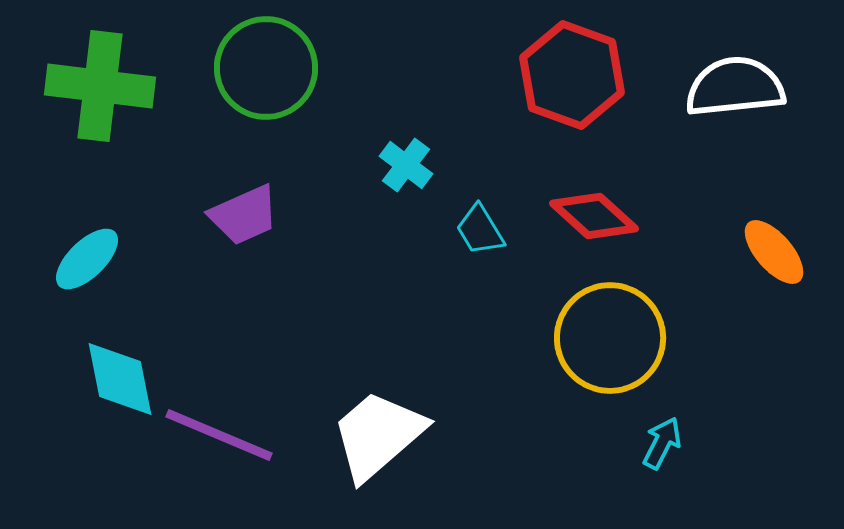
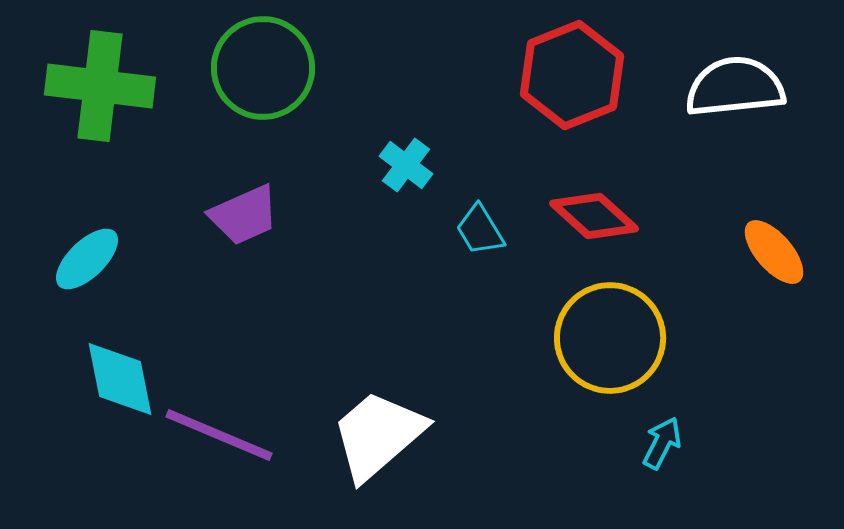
green circle: moved 3 px left
red hexagon: rotated 18 degrees clockwise
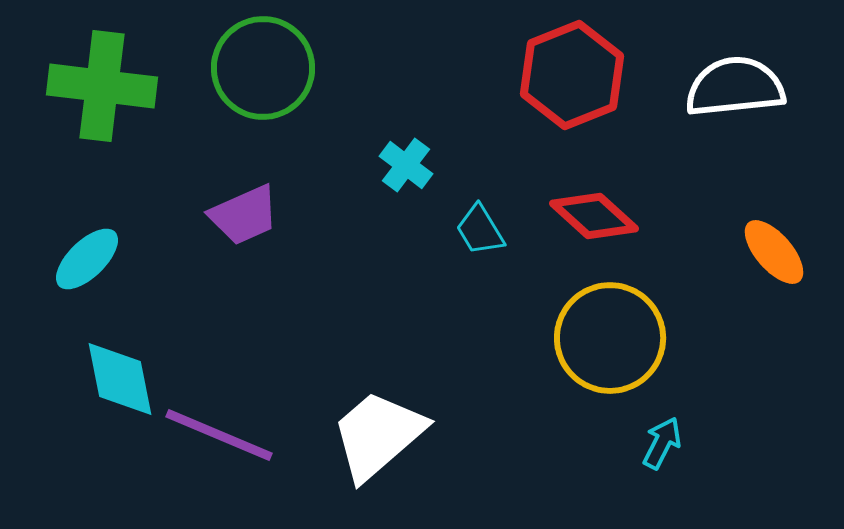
green cross: moved 2 px right
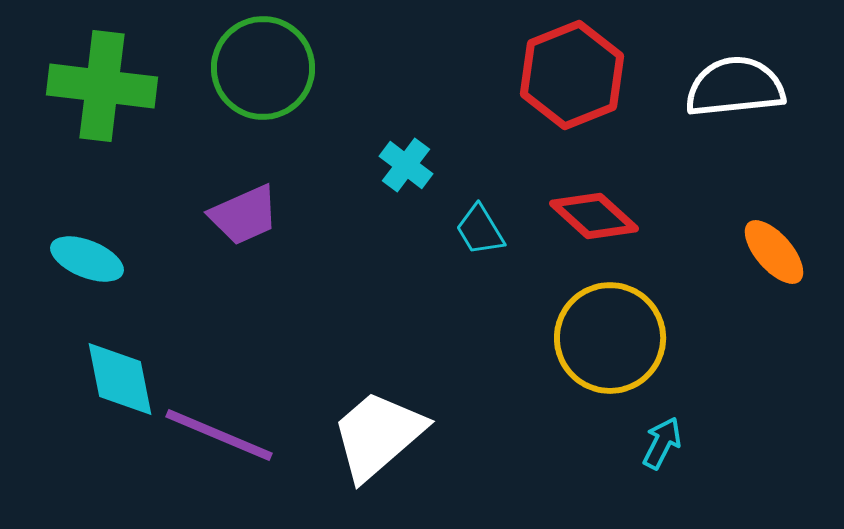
cyan ellipse: rotated 66 degrees clockwise
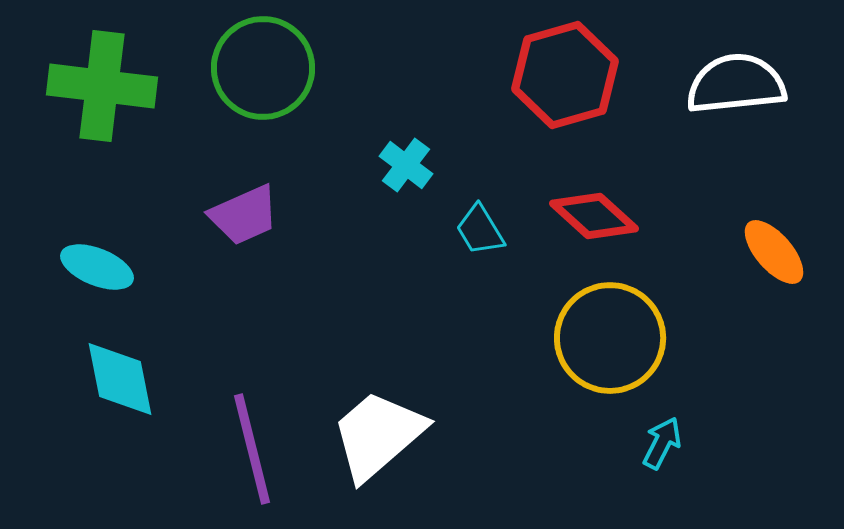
red hexagon: moved 7 px left; rotated 6 degrees clockwise
white semicircle: moved 1 px right, 3 px up
cyan ellipse: moved 10 px right, 8 px down
purple line: moved 33 px right, 14 px down; rotated 53 degrees clockwise
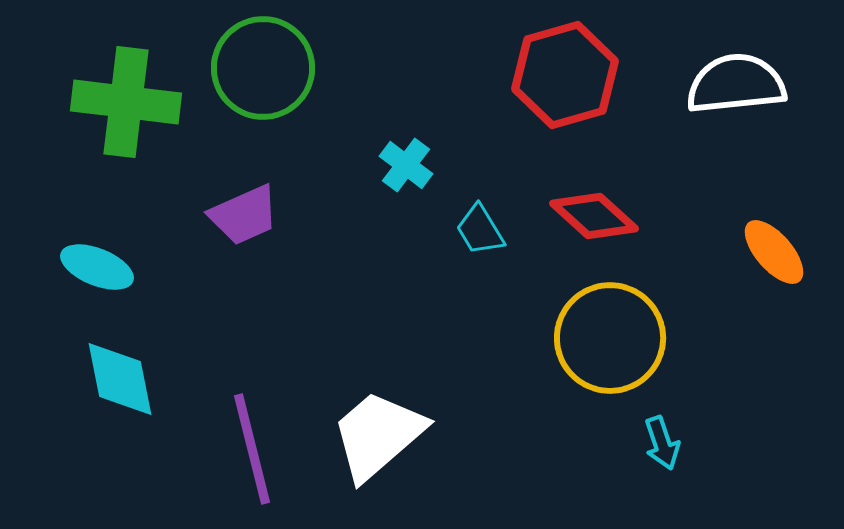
green cross: moved 24 px right, 16 px down
cyan arrow: rotated 134 degrees clockwise
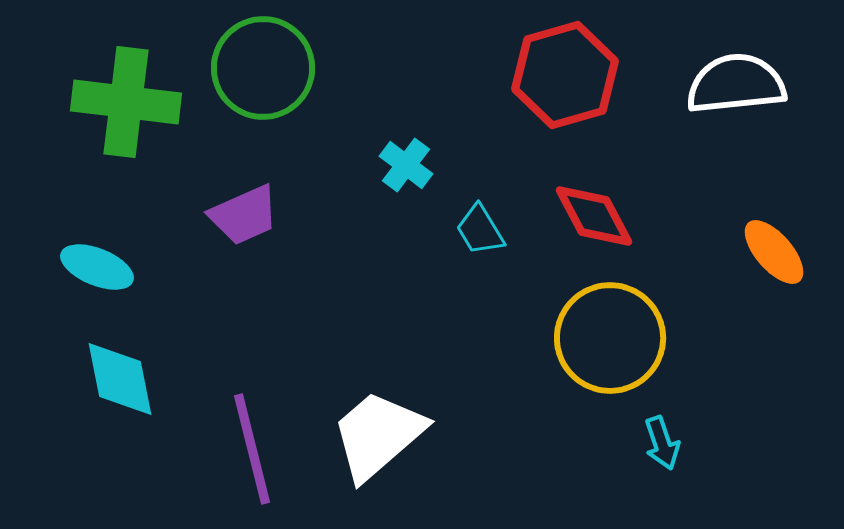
red diamond: rotated 20 degrees clockwise
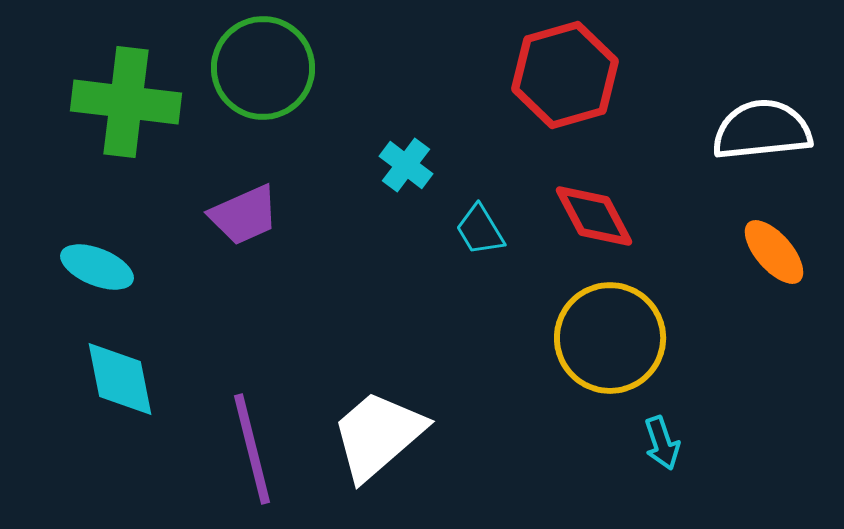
white semicircle: moved 26 px right, 46 px down
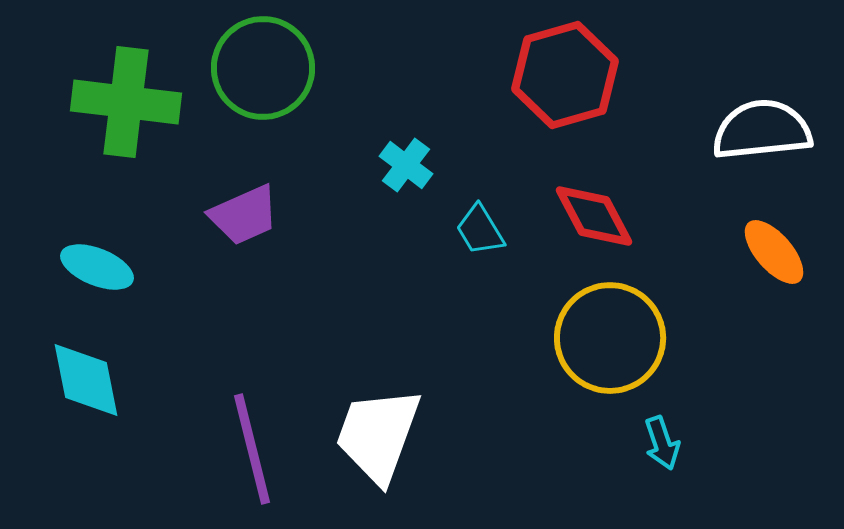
cyan diamond: moved 34 px left, 1 px down
white trapezoid: rotated 29 degrees counterclockwise
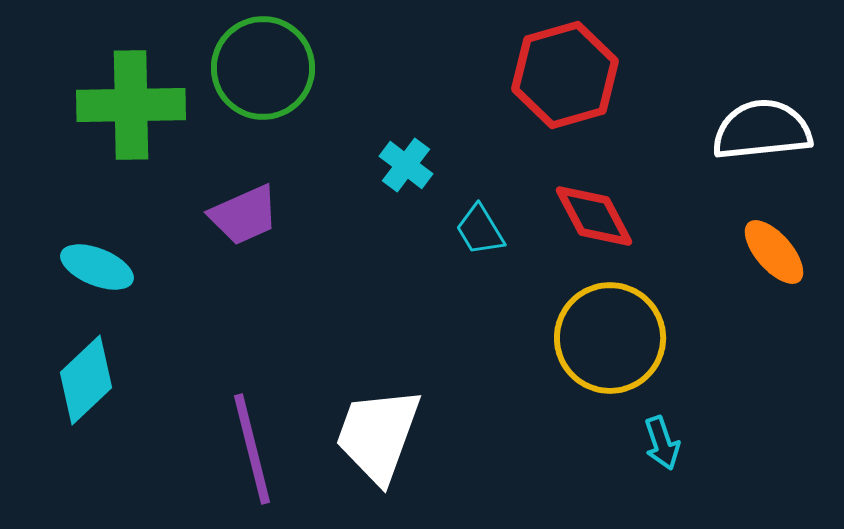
green cross: moved 5 px right, 3 px down; rotated 8 degrees counterclockwise
cyan diamond: rotated 58 degrees clockwise
